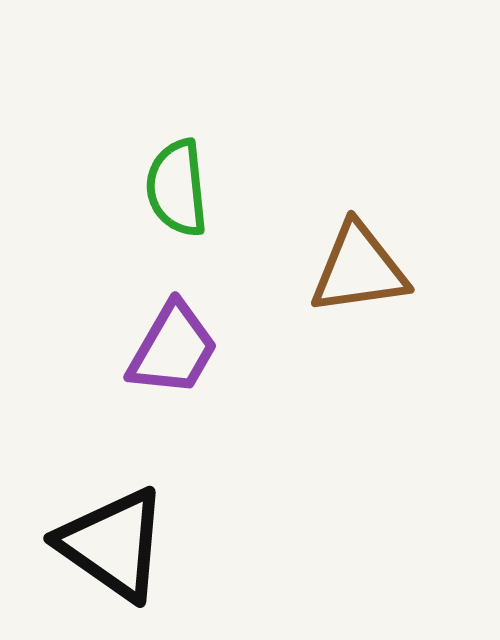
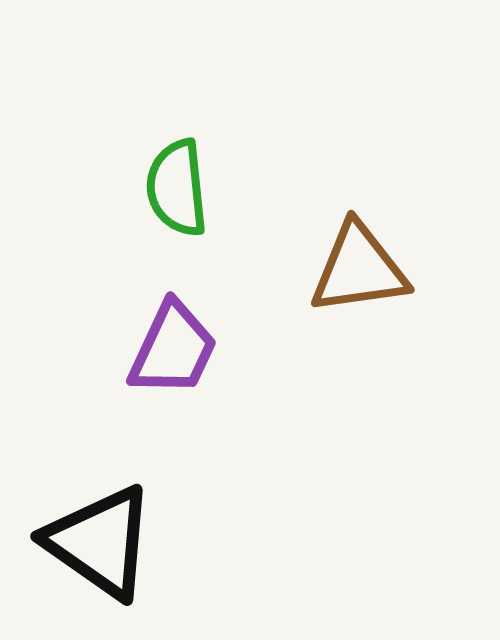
purple trapezoid: rotated 5 degrees counterclockwise
black triangle: moved 13 px left, 2 px up
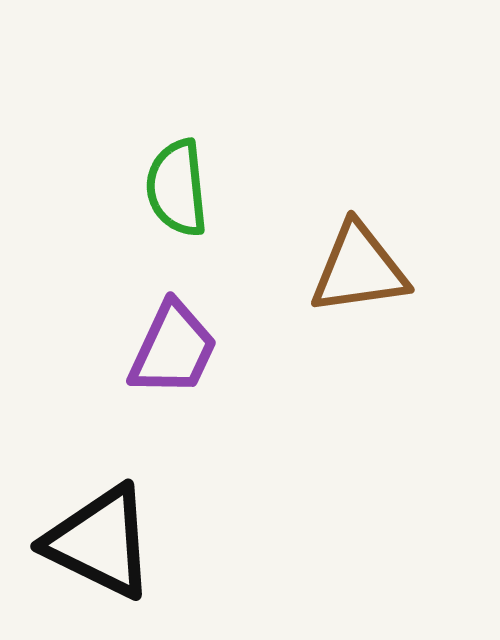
black triangle: rotated 9 degrees counterclockwise
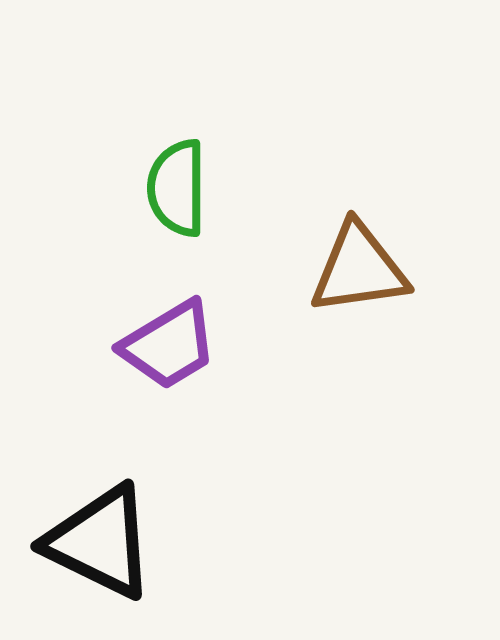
green semicircle: rotated 6 degrees clockwise
purple trapezoid: moved 4 px left, 4 px up; rotated 34 degrees clockwise
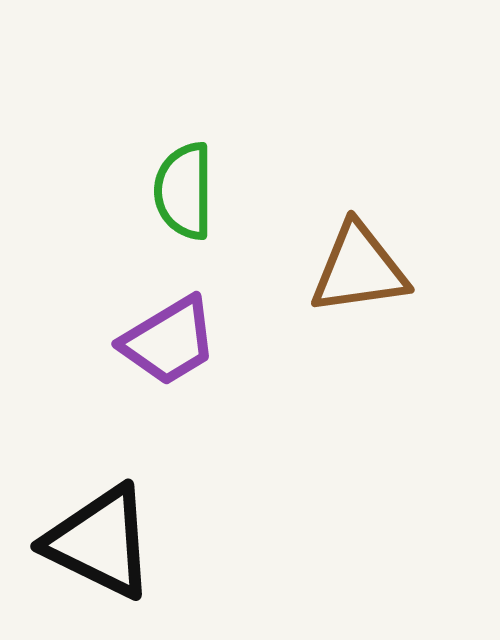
green semicircle: moved 7 px right, 3 px down
purple trapezoid: moved 4 px up
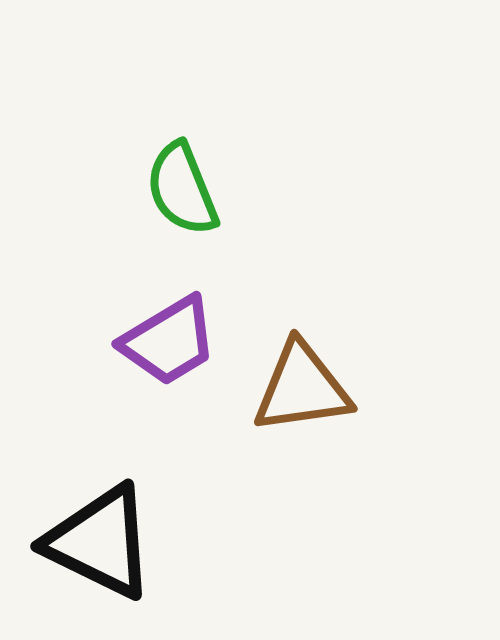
green semicircle: moved 2 px left, 2 px up; rotated 22 degrees counterclockwise
brown triangle: moved 57 px left, 119 px down
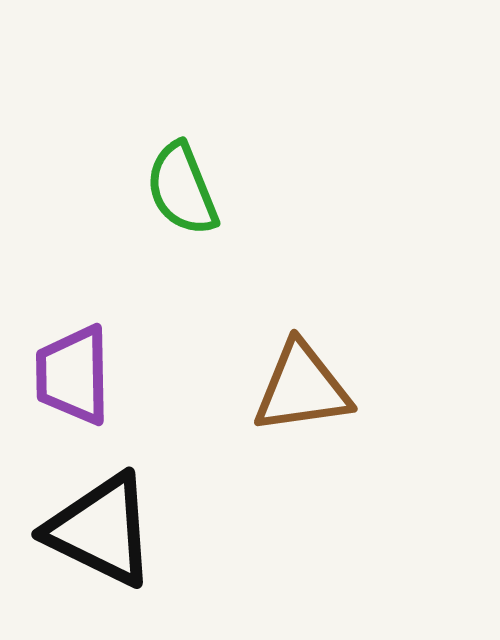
purple trapezoid: moved 96 px left, 34 px down; rotated 120 degrees clockwise
black triangle: moved 1 px right, 12 px up
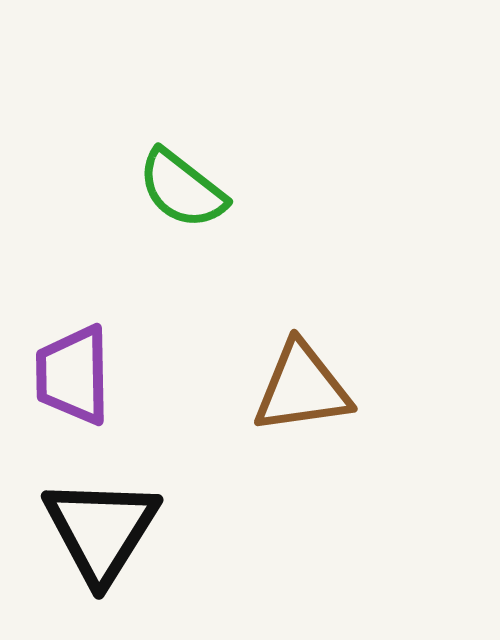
green semicircle: rotated 30 degrees counterclockwise
black triangle: rotated 36 degrees clockwise
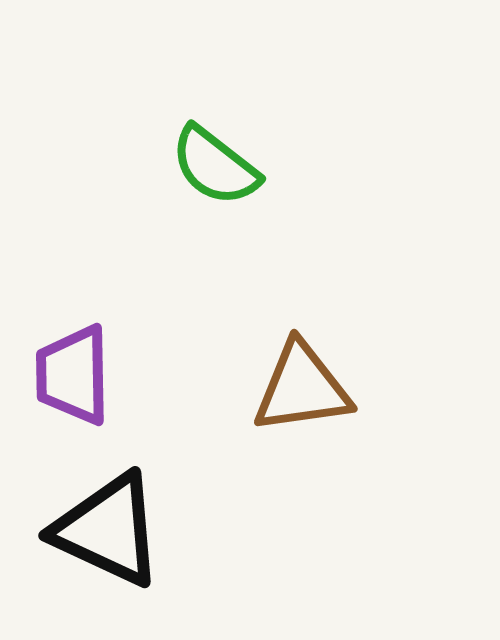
green semicircle: moved 33 px right, 23 px up
black triangle: moved 7 px right; rotated 37 degrees counterclockwise
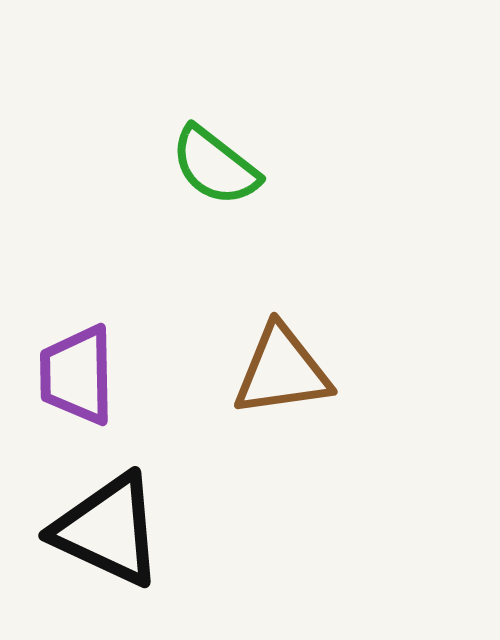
purple trapezoid: moved 4 px right
brown triangle: moved 20 px left, 17 px up
